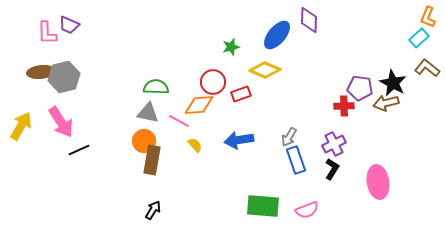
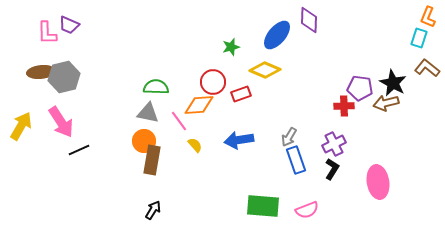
cyan rectangle: rotated 30 degrees counterclockwise
pink line: rotated 25 degrees clockwise
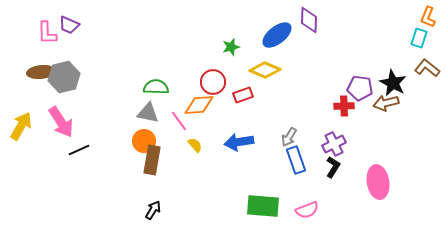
blue ellipse: rotated 12 degrees clockwise
red rectangle: moved 2 px right, 1 px down
blue arrow: moved 2 px down
black L-shape: moved 1 px right, 2 px up
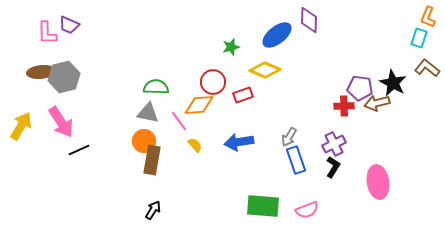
brown arrow: moved 9 px left
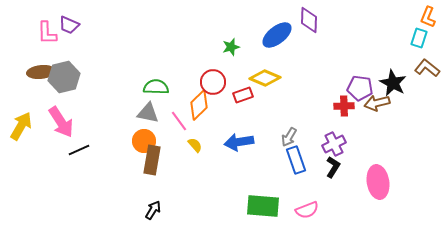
yellow diamond: moved 8 px down
orange diamond: rotated 40 degrees counterclockwise
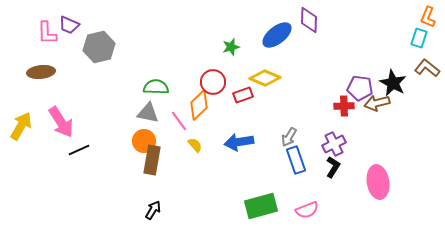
gray hexagon: moved 35 px right, 30 px up
green rectangle: moved 2 px left; rotated 20 degrees counterclockwise
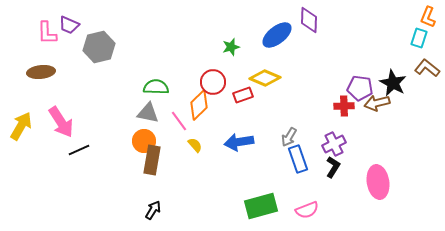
blue rectangle: moved 2 px right, 1 px up
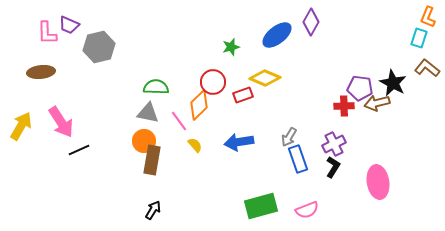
purple diamond: moved 2 px right, 2 px down; rotated 28 degrees clockwise
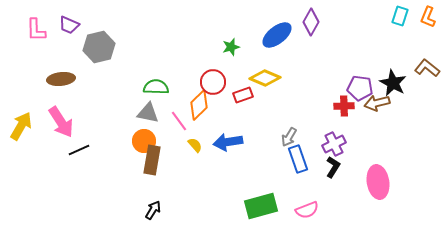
pink L-shape: moved 11 px left, 3 px up
cyan rectangle: moved 19 px left, 22 px up
brown ellipse: moved 20 px right, 7 px down
blue arrow: moved 11 px left
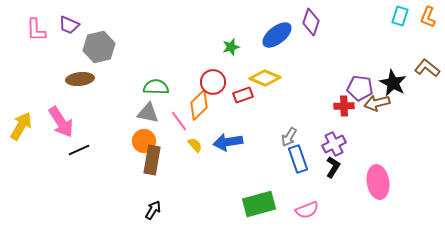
purple diamond: rotated 12 degrees counterclockwise
brown ellipse: moved 19 px right
green rectangle: moved 2 px left, 2 px up
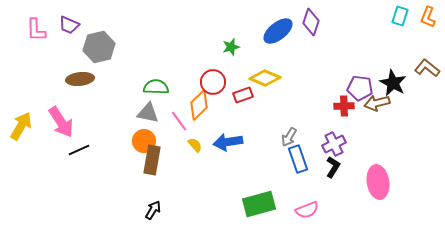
blue ellipse: moved 1 px right, 4 px up
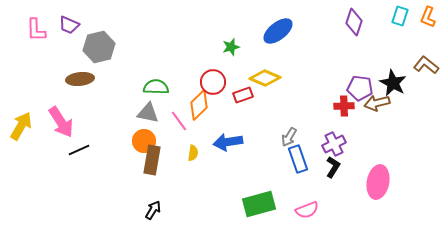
purple diamond: moved 43 px right
brown L-shape: moved 1 px left, 3 px up
yellow semicircle: moved 2 px left, 8 px down; rotated 49 degrees clockwise
pink ellipse: rotated 20 degrees clockwise
